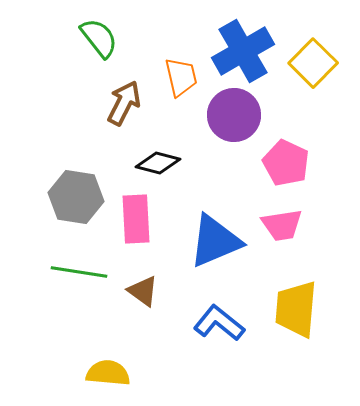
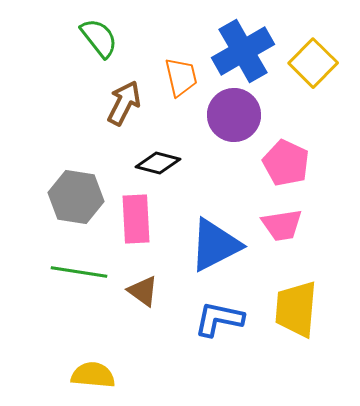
blue triangle: moved 4 px down; rotated 4 degrees counterclockwise
blue L-shape: moved 4 px up; rotated 27 degrees counterclockwise
yellow semicircle: moved 15 px left, 2 px down
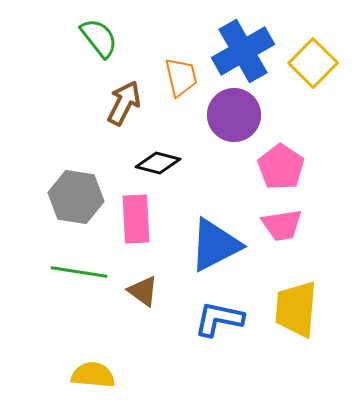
pink pentagon: moved 5 px left, 4 px down; rotated 9 degrees clockwise
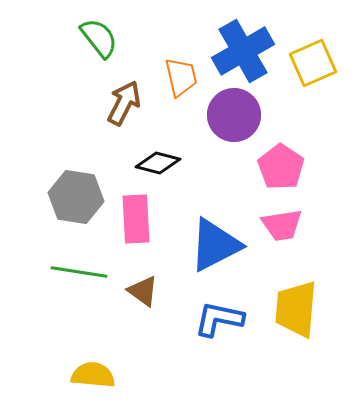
yellow square: rotated 21 degrees clockwise
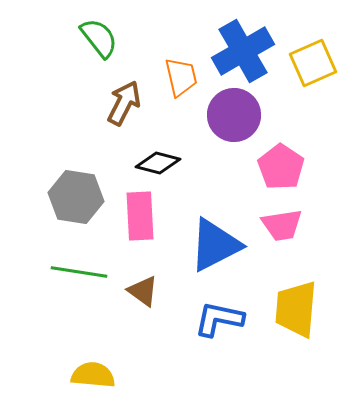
pink rectangle: moved 4 px right, 3 px up
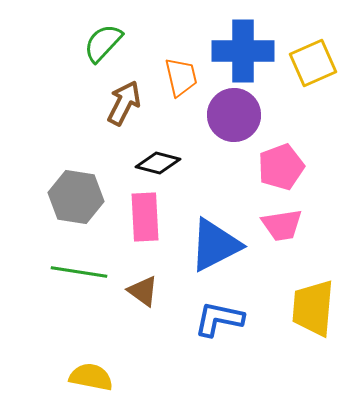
green semicircle: moved 4 px right, 5 px down; rotated 99 degrees counterclockwise
blue cross: rotated 30 degrees clockwise
pink pentagon: rotated 18 degrees clockwise
pink rectangle: moved 5 px right, 1 px down
yellow trapezoid: moved 17 px right, 1 px up
yellow semicircle: moved 2 px left, 2 px down; rotated 6 degrees clockwise
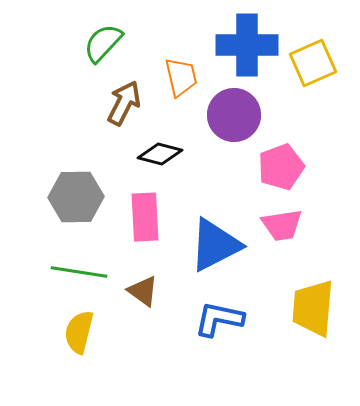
blue cross: moved 4 px right, 6 px up
black diamond: moved 2 px right, 9 px up
gray hexagon: rotated 10 degrees counterclockwise
yellow semicircle: moved 12 px left, 45 px up; rotated 87 degrees counterclockwise
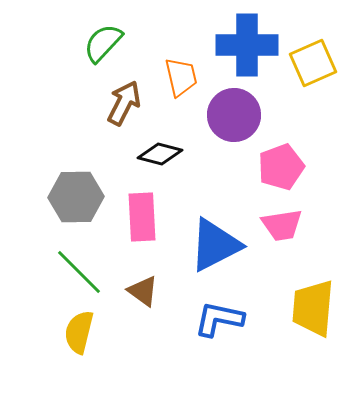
pink rectangle: moved 3 px left
green line: rotated 36 degrees clockwise
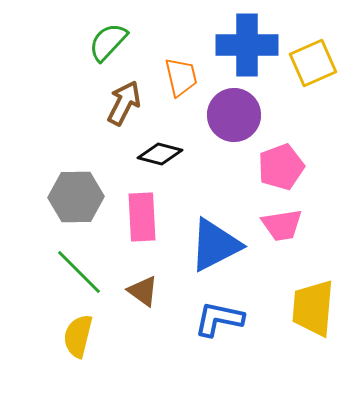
green semicircle: moved 5 px right, 1 px up
yellow semicircle: moved 1 px left, 4 px down
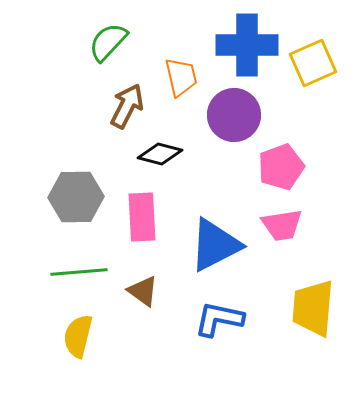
brown arrow: moved 3 px right, 3 px down
green line: rotated 50 degrees counterclockwise
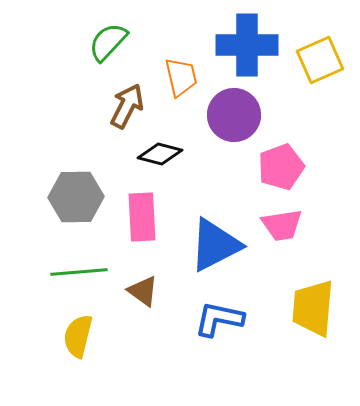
yellow square: moved 7 px right, 3 px up
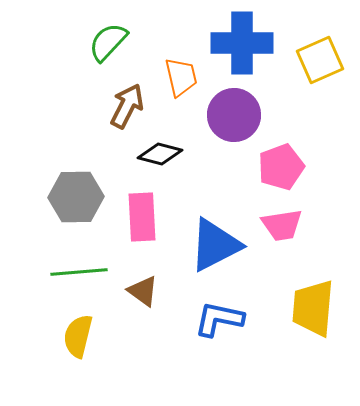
blue cross: moved 5 px left, 2 px up
